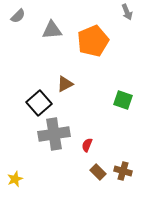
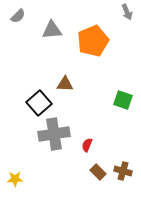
brown triangle: rotated 30 degrees clockwise
yellow star: rotated 21 degrees clockwise
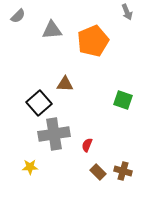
yellow star: moved 15 px right, 12 px up
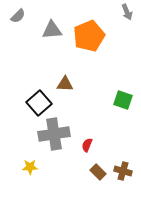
orange pentagon: moved 4 px left, 5 px up
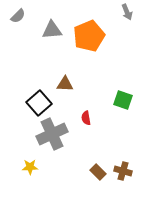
gray cross: moved 2 px left; rotated 16 degrees counterclockwise
red semicircle: moved 1 px left, 27 px up; rotated 32 degrees counterclockwise
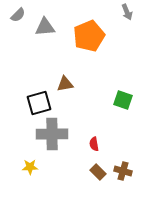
gray semicircle: moved 1 px up
gray triangle: moved 7 px left, 3 px up
brown triangle: rotated 12 degrees counterclockwise
black square: rotated 25 degrees clockwise
red semicircle: moved 8 px right, 26 px down
gray cross: rotated 24 degrees clockwise
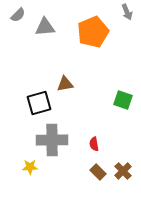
orange pentagon: moved 4 px right, 4 px up
gray cross: moved 6 px down
brown cross: rotated 30 degrees clockwise
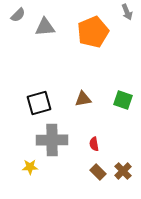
brown triangle: moved 18 px right, 15 px down
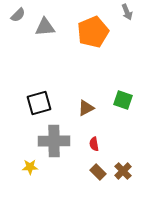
brown triangle: moved 3 px right, 9 px down; rotated 18 degrees counterclockwise
gray cross: moved 2 px right, 1 px down
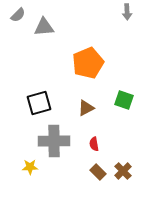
gray arrow: rotated 21 degrees clockwise
gray triangle: moved 1 px left
orange pentagon: moved 5 px left, 31 px down
green square: moved 1 px right
